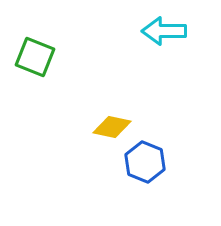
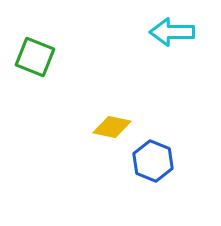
cyan arrow: moved 8 px right, 1 px down
blue hexagon: moved 8 px right, 1 px up
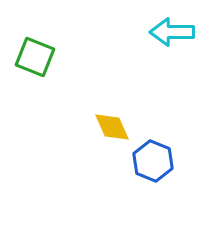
yellow diamond: rotated 54 degrees clockwise
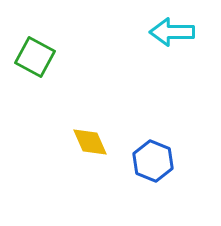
green square: rotated 6 degrees clockwise
yellow diamond: moved 22 px left, 15 px down
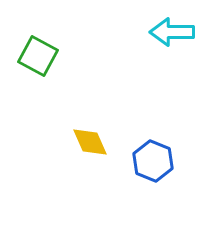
green square: moved 3 px right, 1 px up
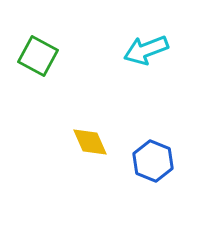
cyan arrow: moved 26 px left, 18 px down; rotated 21 degrees counterclockwise
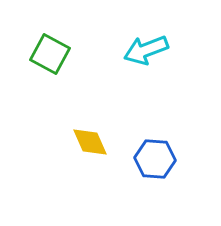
green square: moved 12 px right, 2 px up
blue hexagon: moved 2 px right, 2 px up; rotated 18 degrees counterclockwise
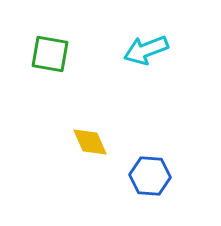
green square: rotated 18 degrees counterclockwise
blue hexagon: moved 5 px left, 17 px down
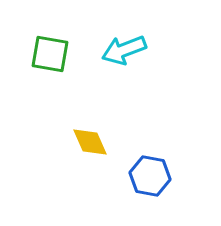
cyan arrow: moved 22 px left
blue hexagon: rotated 6 degrees clockwise
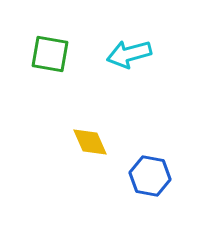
cyan arrow: moved 5 px right, 4 px down; rotated 6 degrees clockwise
